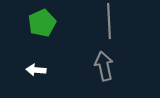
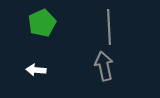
gray line: moved 6 px down
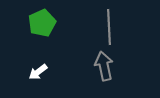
white arrow: moved 2 px right, 2 px down; rotated 42 degrees counterclockwise
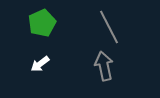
gray line: rotated 24 degrees counterclockwise
white arrow: moved 2 px right, 8 px up
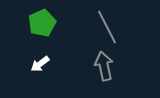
gray line: moved 2 px left
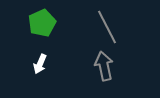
white arrow: rotated 30 degrees counterclockwise
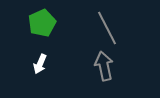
gray line: moved 1 px down
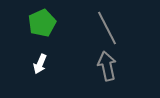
gray arrow: moved 3 px right
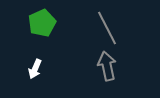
white arrow: moved 5 px left, 5 px down
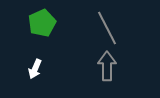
gray arrow: rotated 12 degrees clockwise
